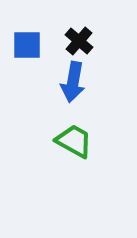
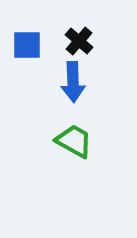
blue arrow: rotated 12 degrees counterclockwise
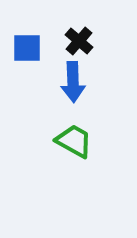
blue square: moved 3 px down
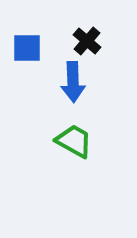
black cross: moved 8 px right
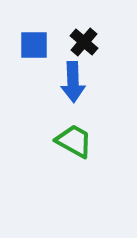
black cross: moved 3 px left, 1 px down
blue square: moved 7 px right, 3 px up
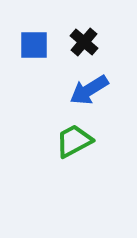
blue arrow: moved 16 px right, 8 px down; rotated 60 degrees clockwise
green trapezoid: rotated 57 degrees counterclockwise
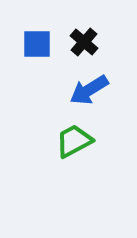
blue square: moved 3 px right, 1 px up
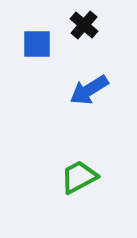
black cross: moved 17 px up
green trapezoid: moved 5 px right, 36 px down
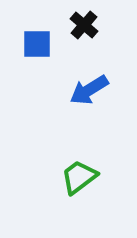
green trapezoid: rotated 9 degrees counterclockwise
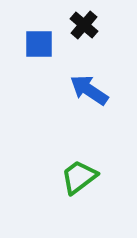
blue square: moved 2 px right
blue arrow: rotated 66 degrees clockwise
